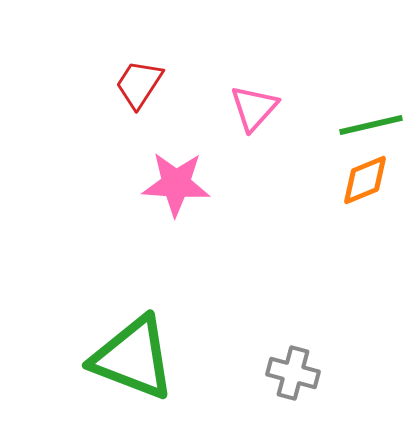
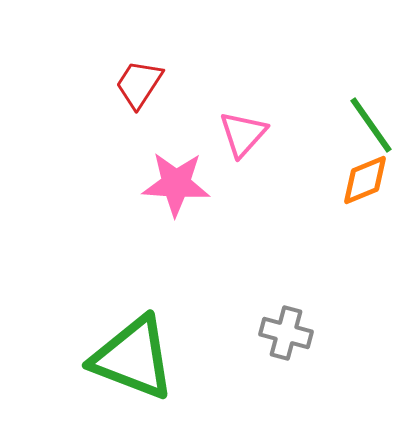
pink triangle: moved 11 px left, 26 px down
green line: rotated 68 degrees clockwise
gray cross: moved 7 px left, 40 px up
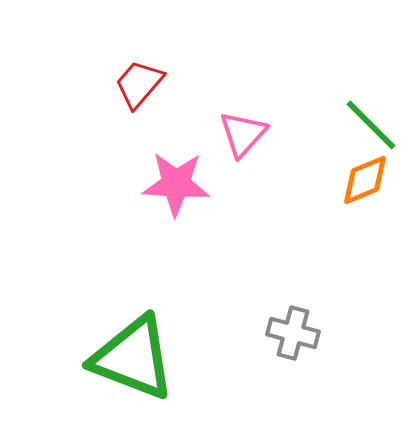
red trapezoid: rotated 8 degrees clockwise
green line: rotated 10 degrees counterclockwise
gray cross: moved 7 px right
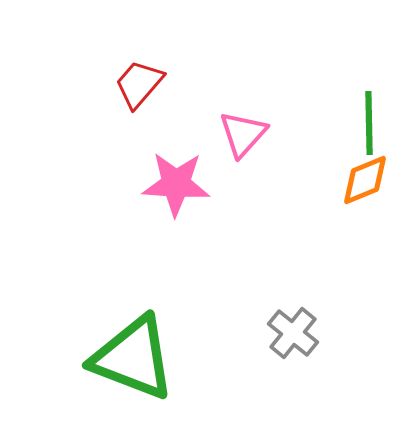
green line: moved 2 px left, 2 px up; rotated 44 degrees clockwise
gray cross: rotated 24 degrees clockwise
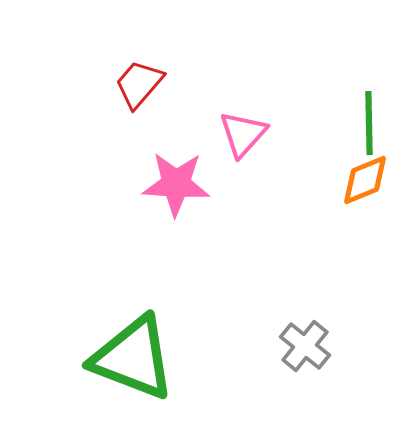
gray cross: moved 12 px right, 13 px down
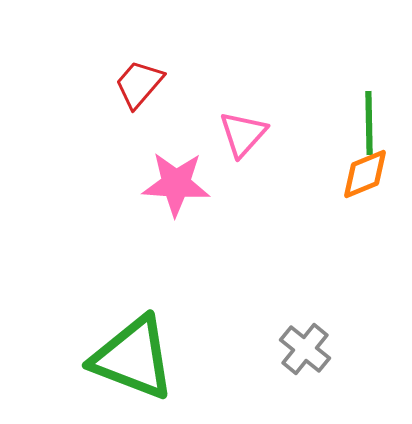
orange diamond: moved 6 px up
gray cross: moved 3 px down
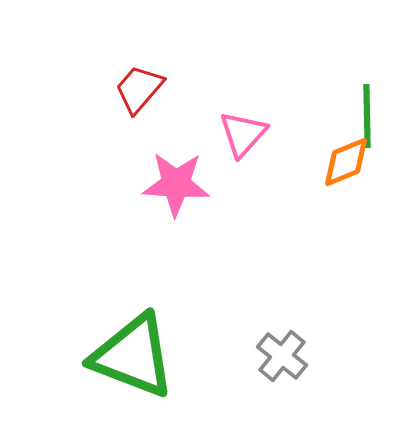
red trapezoid: moved 5 px down
green line: moved 2 px left, 7 px up
orange diamond: moved 19 px left, 12 px up
gray cross: moved 23 px left, 7 px down
green triangle: moved 2 px up
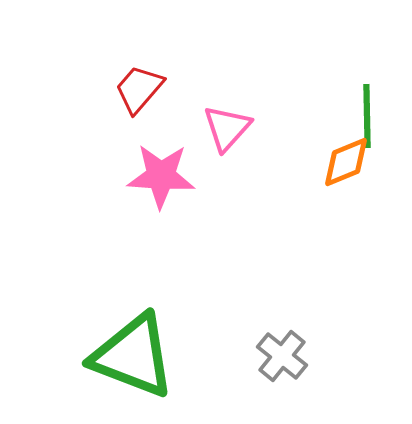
pink triangle: moved 16 px left, 6 px up
pink star: moved 15 px left, 8 px up
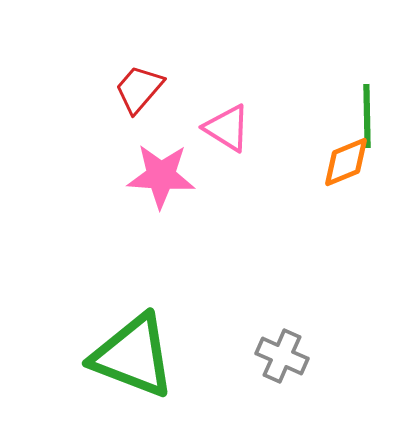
pink triangle: rotated 40 degrees counterclockwise
gray cross: rotated 15 degrees counterclockwise
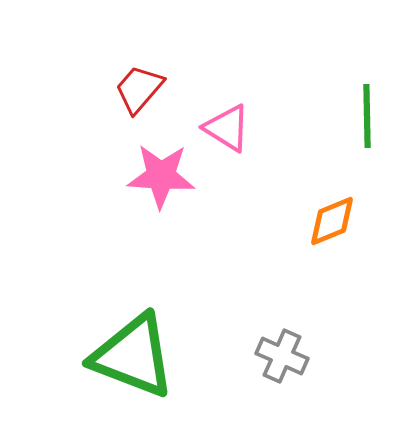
orange diamond: moved 14 px left, 59 px down
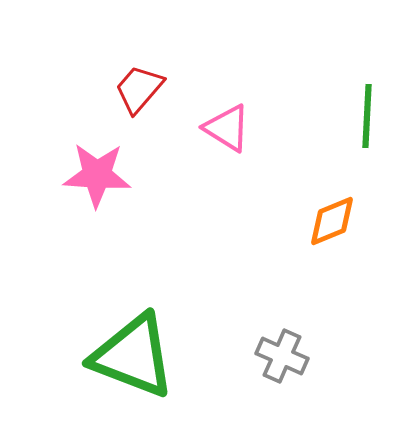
green line: rotated 4 degrees clockwise
pink star: moved 64 px left, 1 px up
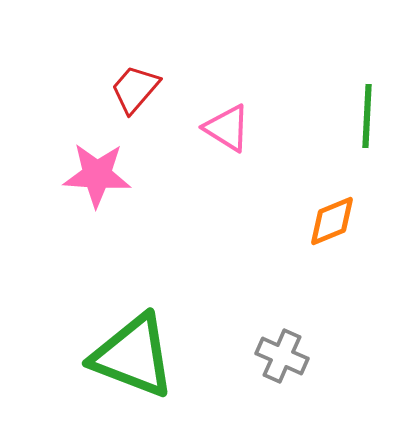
red trapezoid: moved 4 px left
